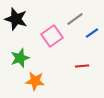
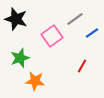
red line: rotated 56 degrees counterclockwise
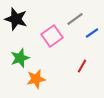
orange star: moved 1 px right, 2 px up; rotated 18 degrees counterclockwise
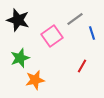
black star: moved 2 px right, 1 px down
blue line: rotated 72 degrees counterclockwise
orange star: moved 1 px left, 1 px down
